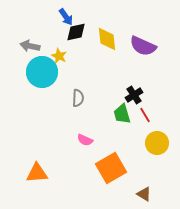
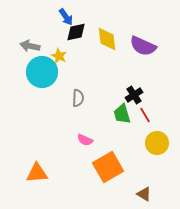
orange square: moved 3 px left, 1 px up
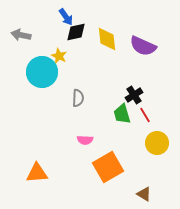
gray arrow: moved 9 px left, 11 px up
pink semicircle: rotated 21 degrees counterclockwise
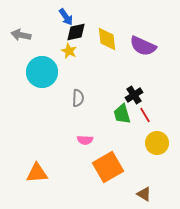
yellow star: moved 10 px right, 5 px up
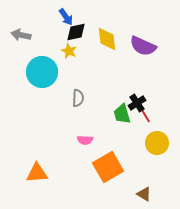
black cross: moved 3 px right, 8 px down
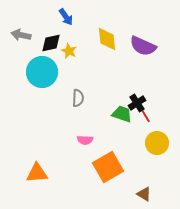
black diamond: moved 25 px left, 11 px down
green trapezoid: rotated 125 degrees clockwise
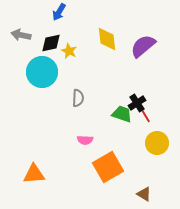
blue arrow: moved 7 px left, 5 px up; rotated 66 degrees clockwise
purple semicircle: rotated 116 degrees clockwise
orange triangle: moved 3 px left, 1 px down
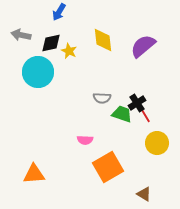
yellow diamond: moved 4 px left, 1 px down
cyan circle: moved 4 px left
gray semicircle: moved 24 px right; rotated 90 degrees clockwise
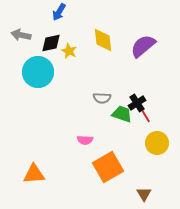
brown triangle: rotated 28 degrees clockwise
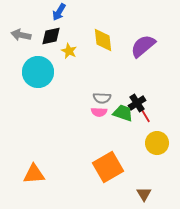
black diamond: moved 7 px up
green trapezoid: moved 1 px right, 1 px up
pink semicircle: moved 14 px right, 28 px up
